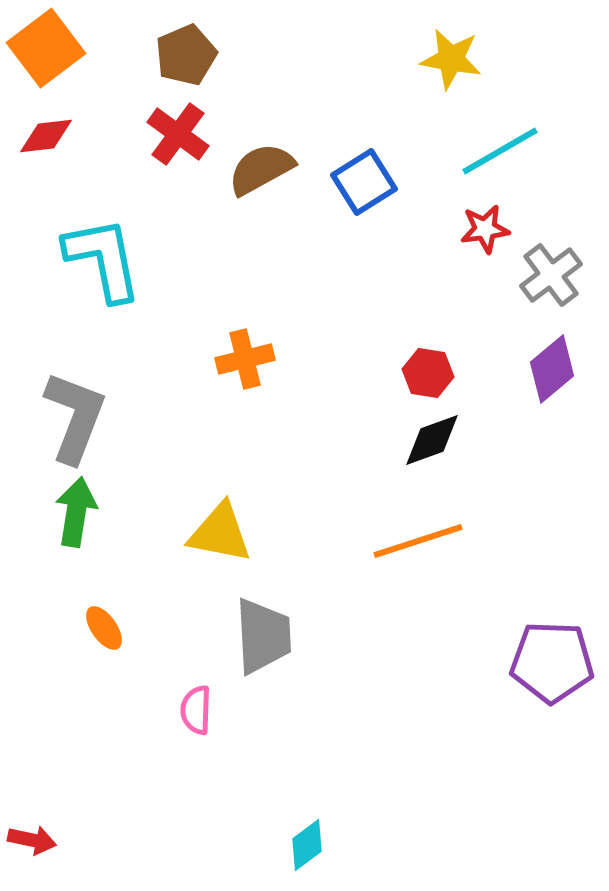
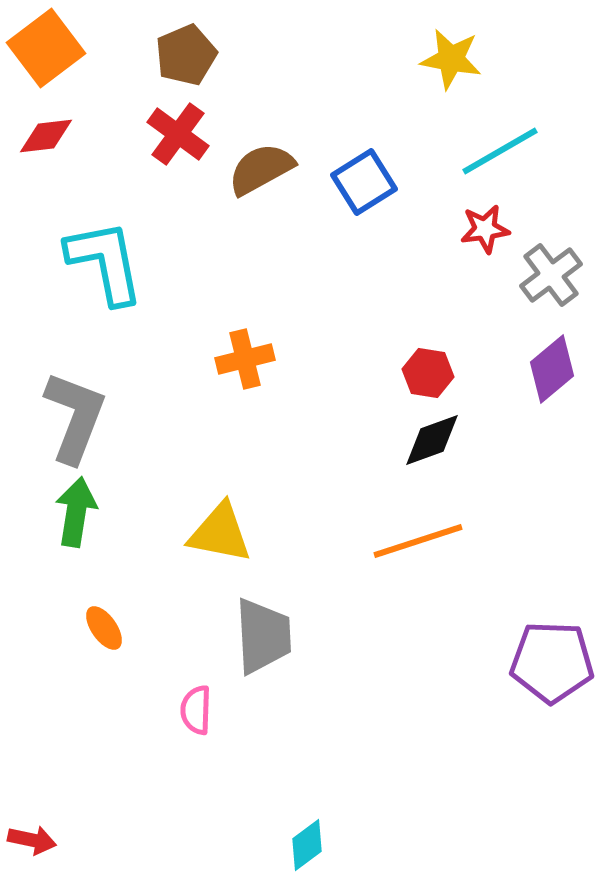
cyan L-shape: moved 2 px right, 3 px down
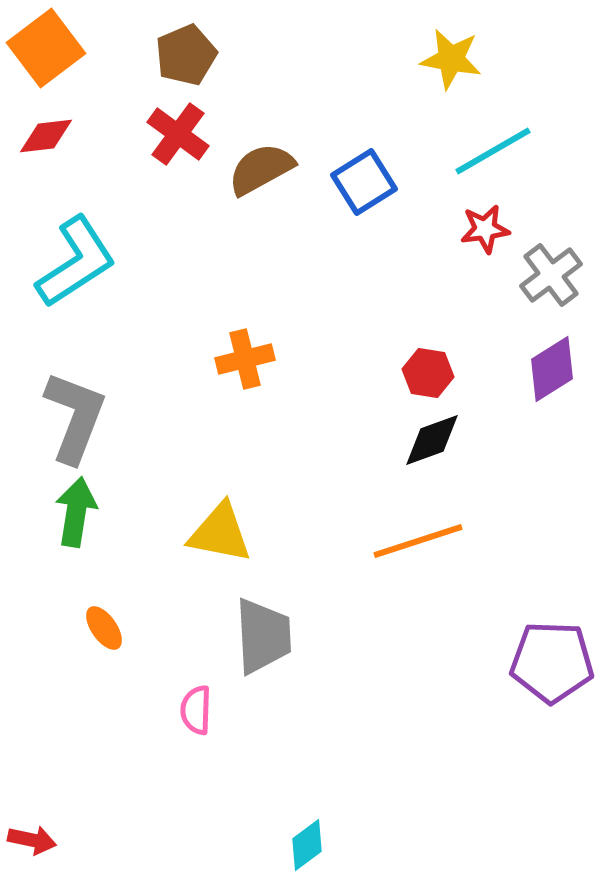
cyan line: moved 7 px left
cyan L-shape: moved 29 px left; rotated 68 degrees clockwise
purple diamond: rotated 8 degrees clockwise
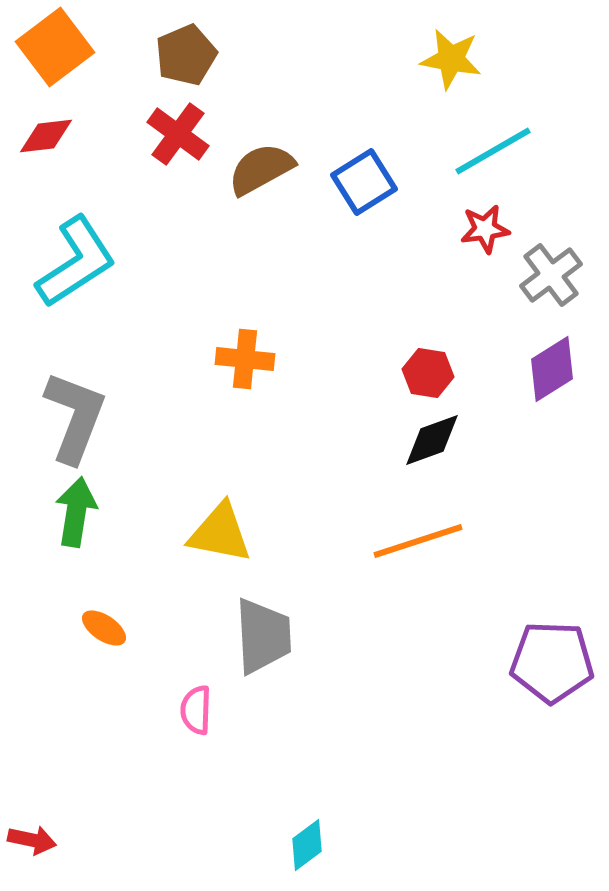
orange square: moved 9 px right, 1 px up
orange cross: rotated 20 degrees clockwise
orange ellipse: rotated 21 degrees counterclockwise
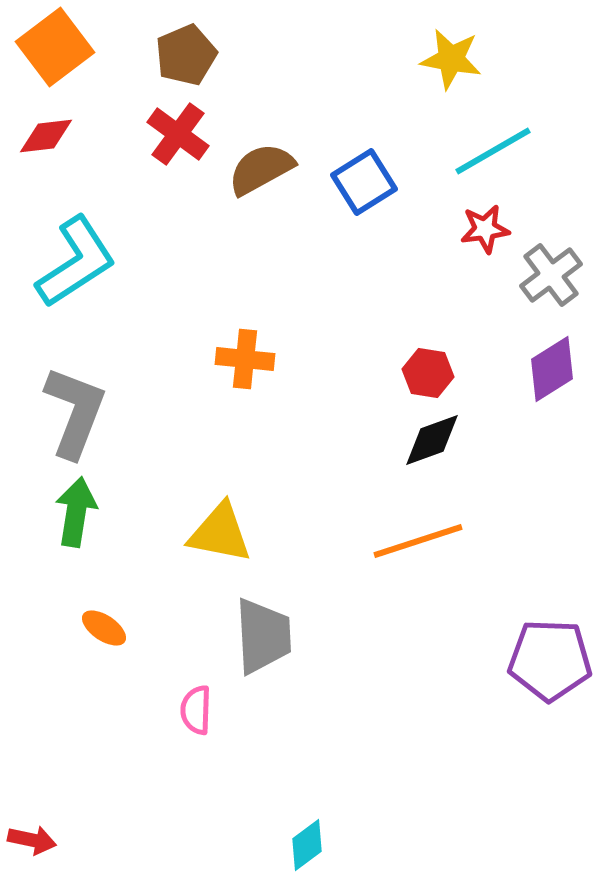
gray L-shape: moved 5 px up
purple pentagon: moved 2 px left, 2 px up
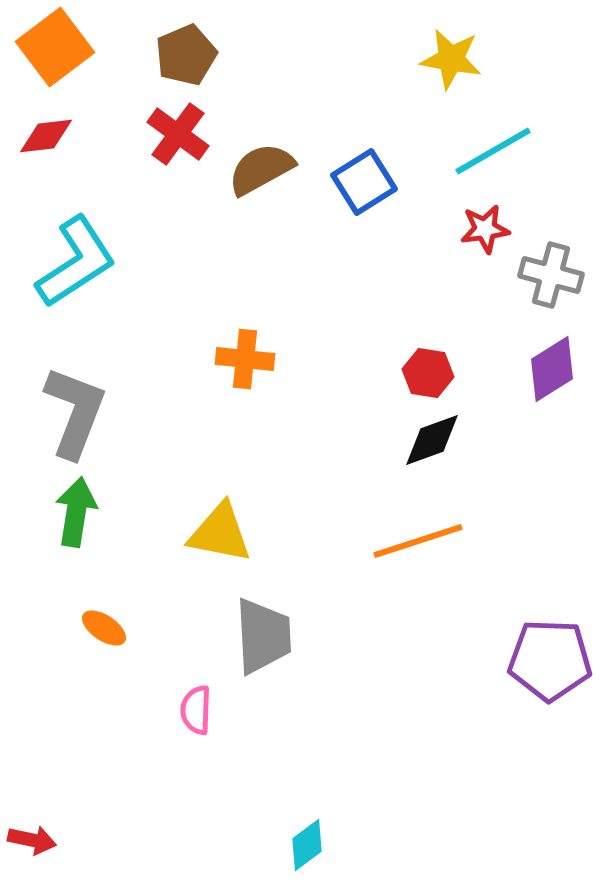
gray cross: rotated 38 degrees counterclockwise
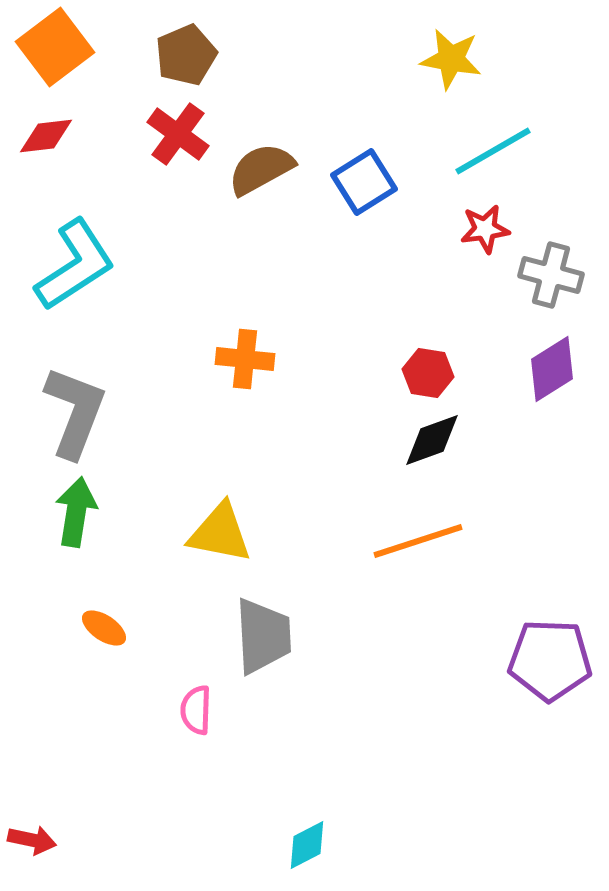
cyan L-shape: moved 1 px left, 3 px down
cyan diamond: rotated 10 degrees clockwise
